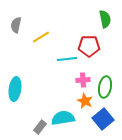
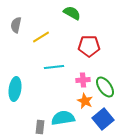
green semicircle: moved 33 px left, 6 px up; rotated 48 degrees counterclockwise
cyan line: moved 13 px left, 8 px down
green ellipse: rotated 45 degrees counterclockwise
gray rectangle: rotated 32 degrees counterclockwise
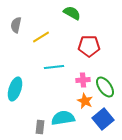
cyan ellipse: rotated 10 degrees clockwise
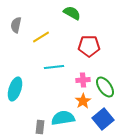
orange star: moved 2 px left; rotated 14 degrees clockwise
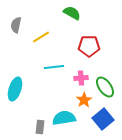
pink cross: moved 2 px left, 2 px up
orange star: moved 1 px right, 1 px up
cyan semicircle: moved 1 px right
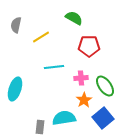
green semicircle: moved 2 px right, 5 px down
green ellipse: moved 1 px up
blue square: moved 1 px up
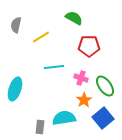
pink cross: rotated 24 degrees clockwise
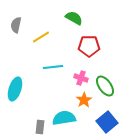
cyan line: moved 1 px left
blue square: moved 4 px right, 4 px down
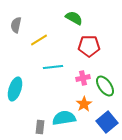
yellow line: moved 2 px left, 3 px down
pink cross: moved 2 px right; rotated 32 degrees counterclockwise
orange star: moved 4 px down
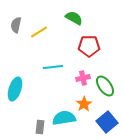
yellow line: moved 8 px up
